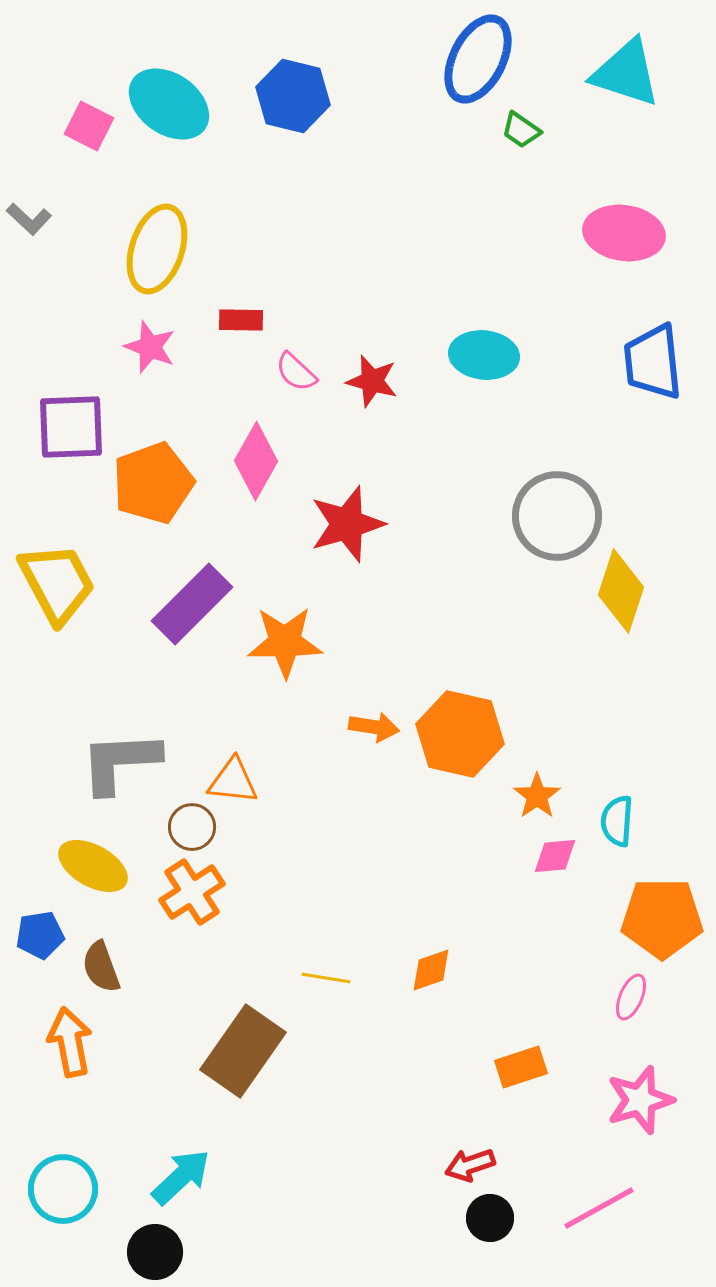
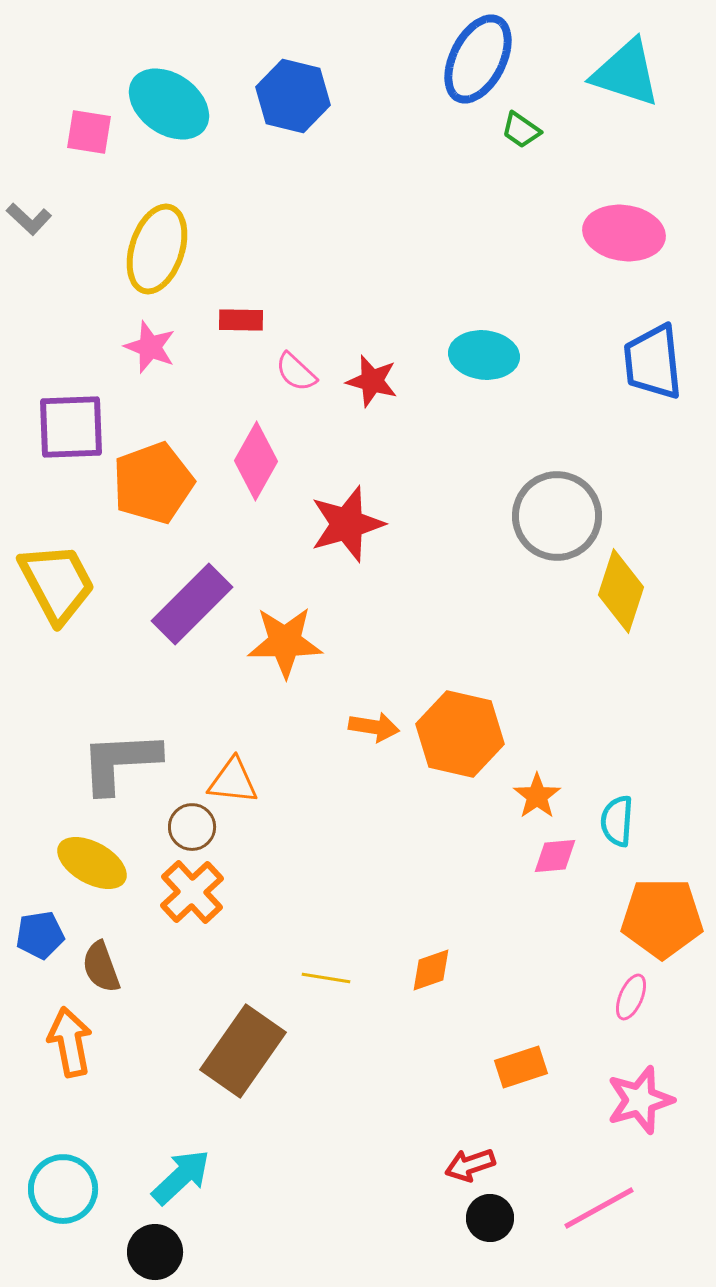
pink square at (89, 126): moved 6 px down; rotated 18 degrees counterclockwise
yellow ellipse at (93, 866): moved 1 px left, 3 px up
orange cross at (192, 892): rotated 10 degrees counterclockwise
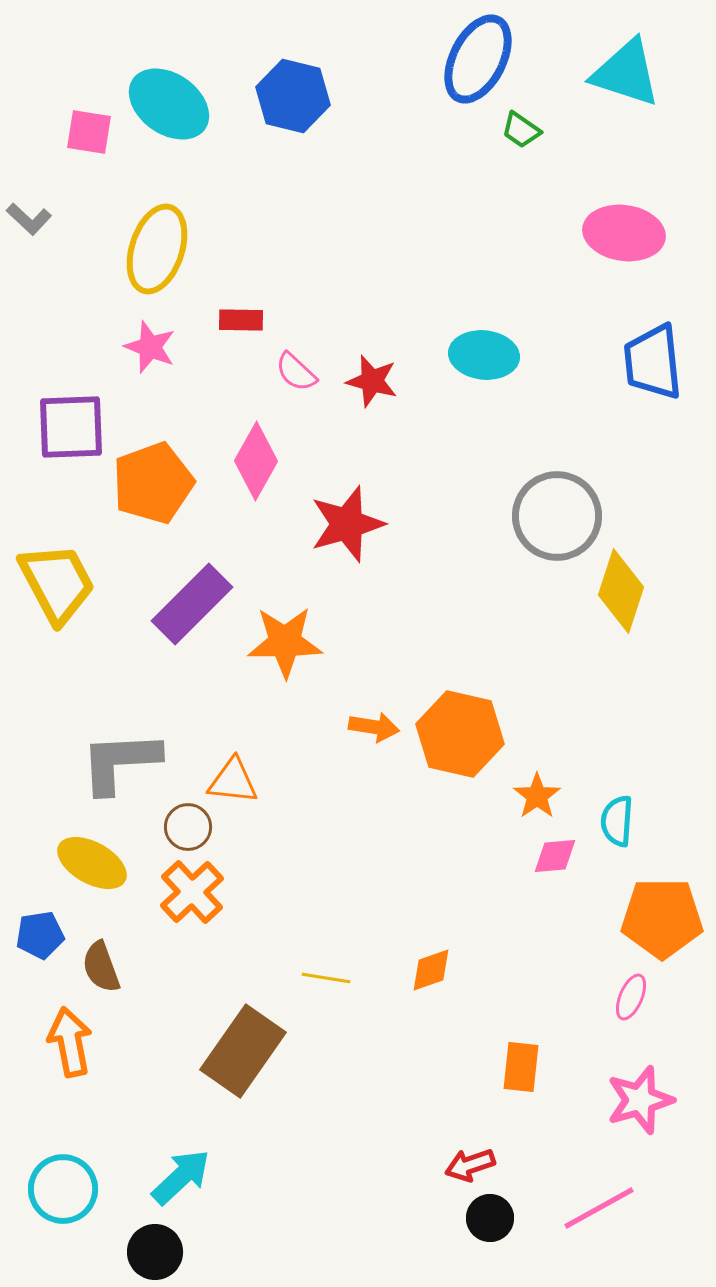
brown circle at (192, 827): moved 4 px left
orange rectangle at (521, 1067): rotated 66 degrees counterclockwise
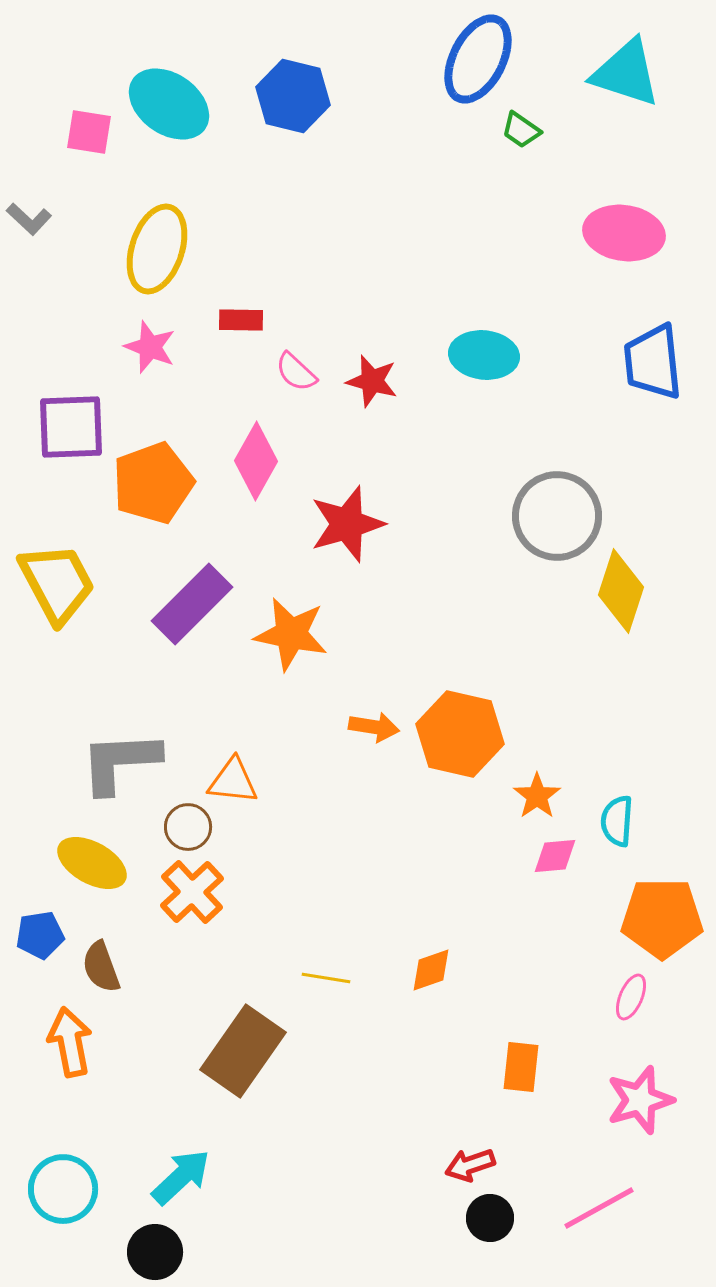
orange star at (285, 642): moved 6 px right, 8 px up; rotated 12 degrees clockwise
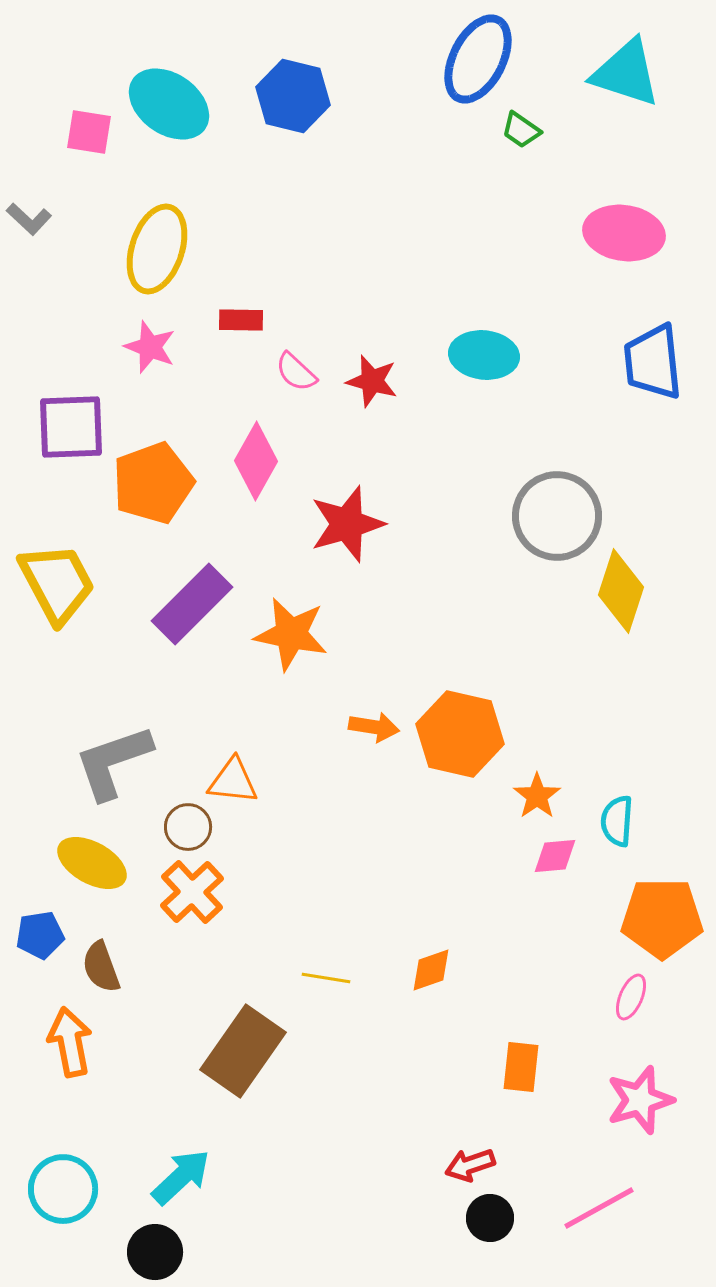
gray L-shape at (120, 762): moved 7 px left; rotated 16 degrees counterclockwise
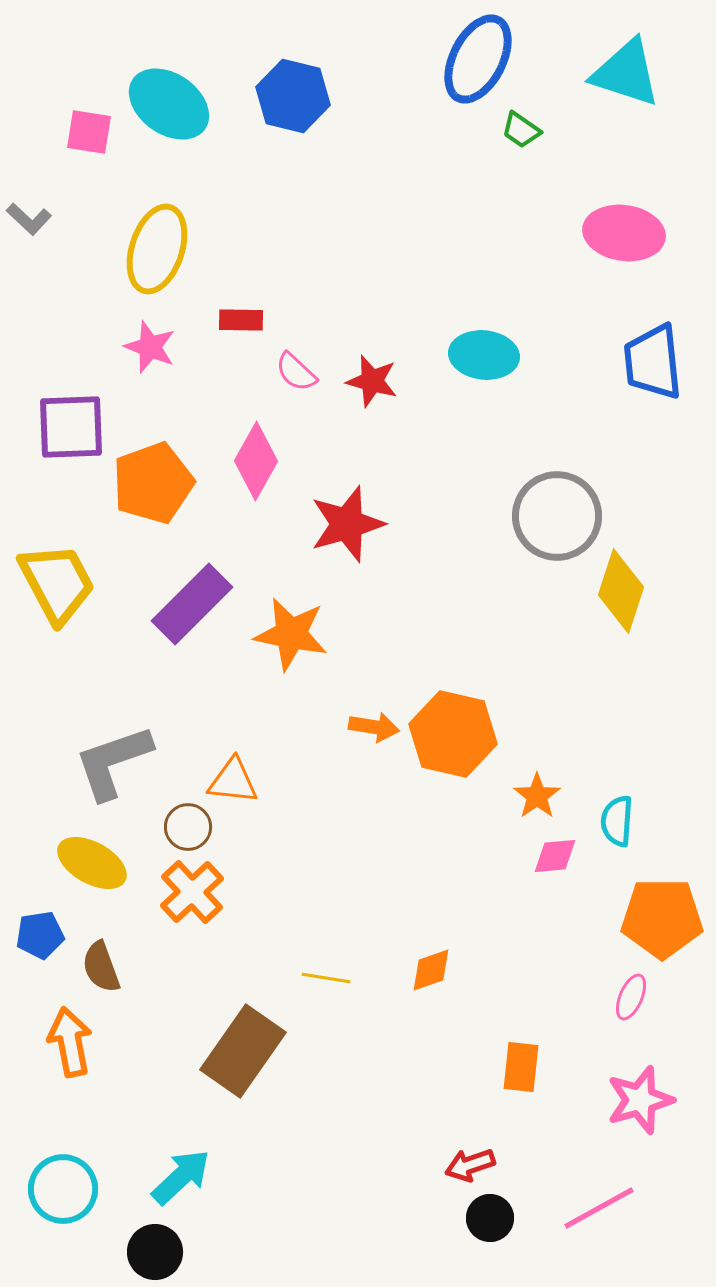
orange hexagon at (460, 734): moved 7 px left
